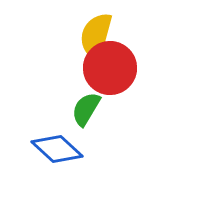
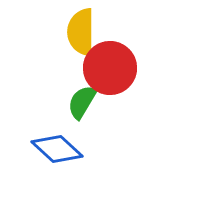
yellow semicircle: moved 15 px left, 4 px up; rotated 15 degrees counterclockwise
green semicircle: moved 4 px left, 7 px up
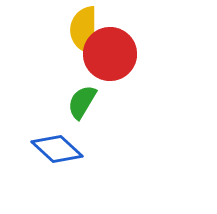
yellow semicircle: moved 3 px right, 2 px up
red circle: moved 14 px up
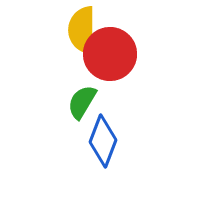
yellow semicircle: moved 2 px left
blue diamond: moved 46 px right, 8 px up; rotated 69 degrees clockwise
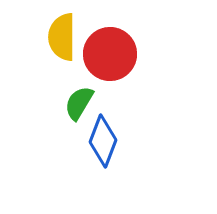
yellow semicircle: moved 20 px left, 7 px down
green semicircle: moved 3 px left, 1 px down
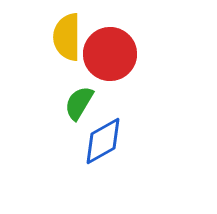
yellow semicircle: moved 5 px right
blue diamond: rotated 39 degrees clockwise
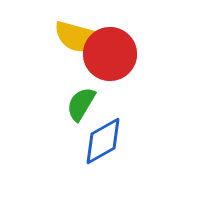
yellow semicircle: moved 11 px right; rotated 75 degrees counterclockwise
green semicircle: moved 2 px right, 1 px down
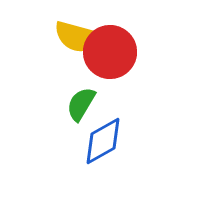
red circle: moved 2 px up
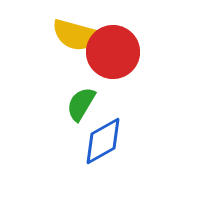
yellow semicircle: moved 2 px left, 2 px up
red circle: moved 3 px right
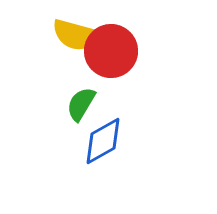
red circle: moved 2 px left, 1 px up
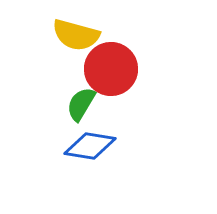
red circle: moved 18 px down
blue diamond: moved 13 px left, 5 px down; rotated 39 degrees clockwise
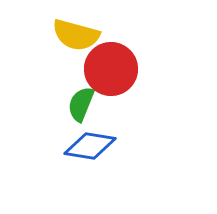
green semicircle: rotated 9 degrees counterclockwise
